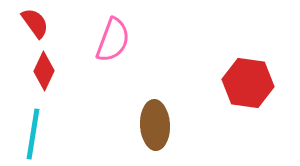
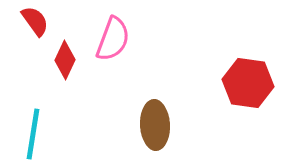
red semicircle: moved 2 px up
pink semicircle: moved 1 px up
red diamond: moved 21 px right, 11 px up
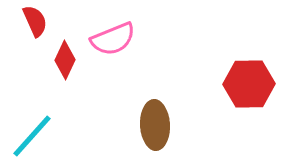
red semicircle: rotated 12 degrees clockwise
pink semicircle: rotated 48 degrees clockwise
red hexagon: moved 1 px right, 1 px down; rotated 9 degrees counterclockwise
cyan line: moved 1 px left, 2 px down; rotated 33 degrees clockwise
